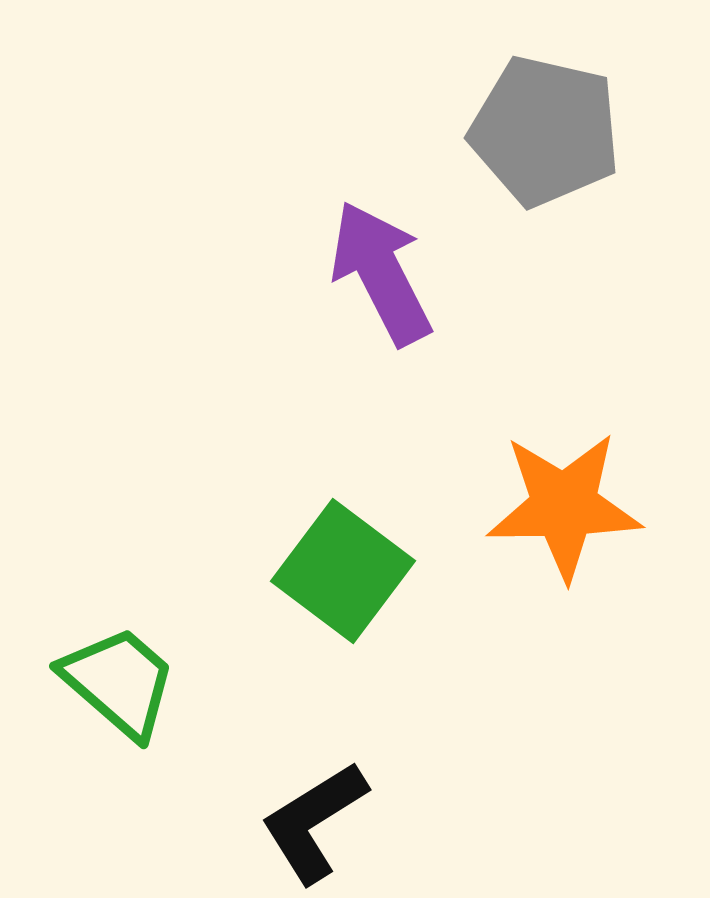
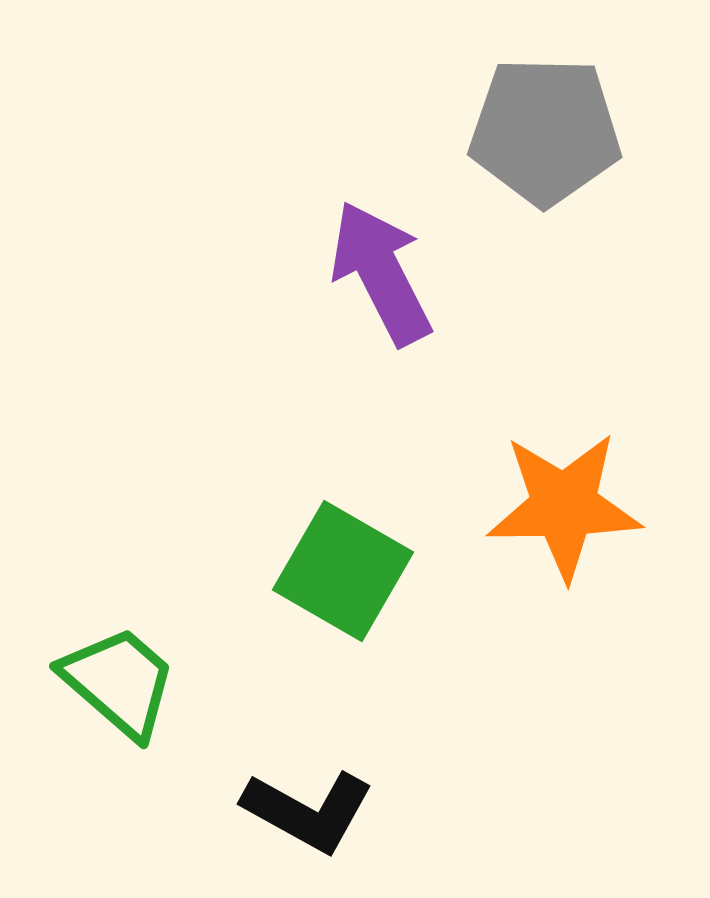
gray pentagon: rotated 12 degrees counterclockwise
green square: rotated 7 degrees counterclockwise
black L-shape: moved 6 px left, 11 px up; rotated 119 degrees counterclockwise
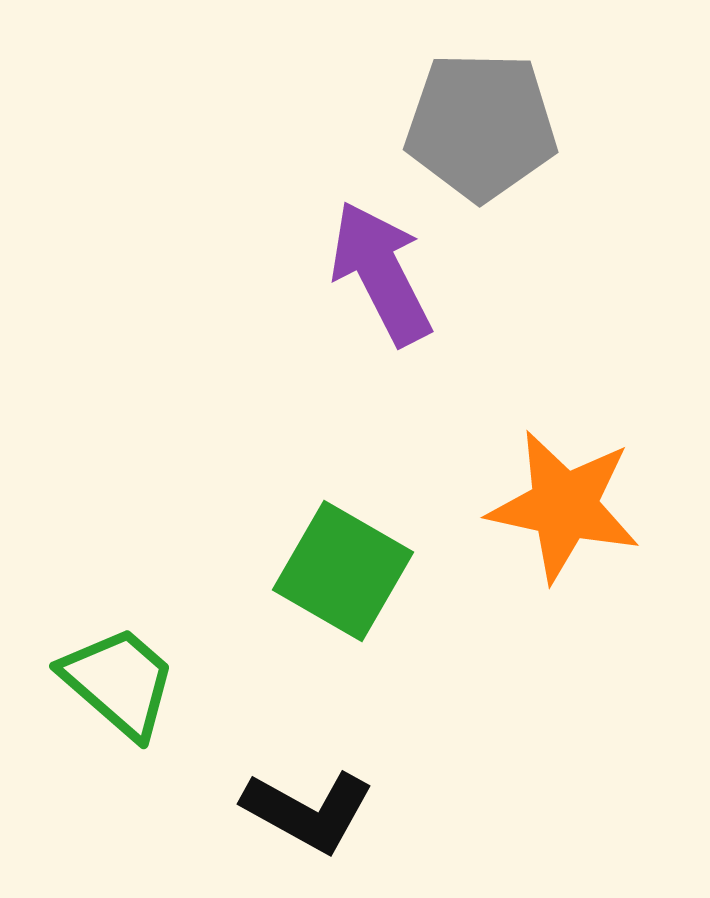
gray pentagon: moved 64 px left, 5 px up
orange star: rotated 13 degrees clockwise
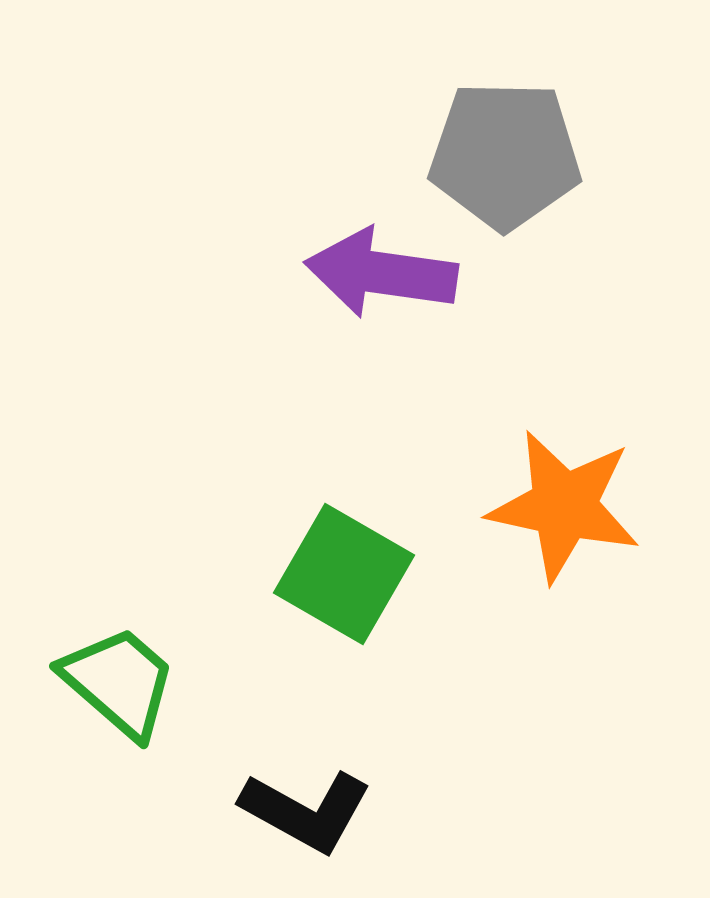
gray pentagon: moved 24 px right, 29 px down
purple arrow: rotated 55 degrees counterclockwise
green square: moved 1 px right, 3 px down
black L-shape: moved 2 px left
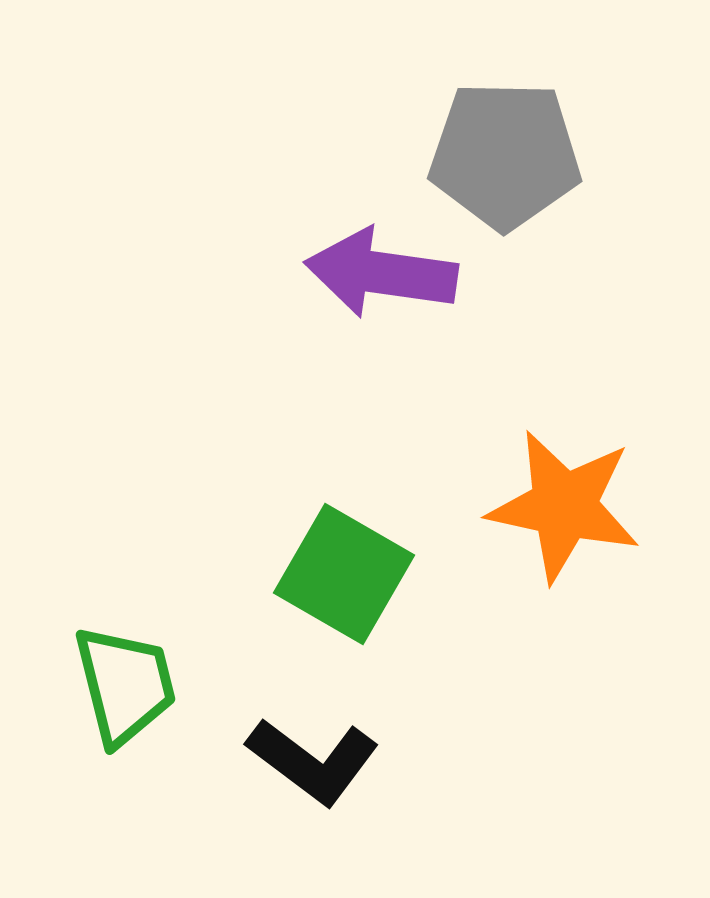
green trapezoid: moved 6 px right, 3 px down; rotated 35 degrees clockwise
black L-shape: moved 7 px right, 50 px up; rotated 8 degrees clockwise
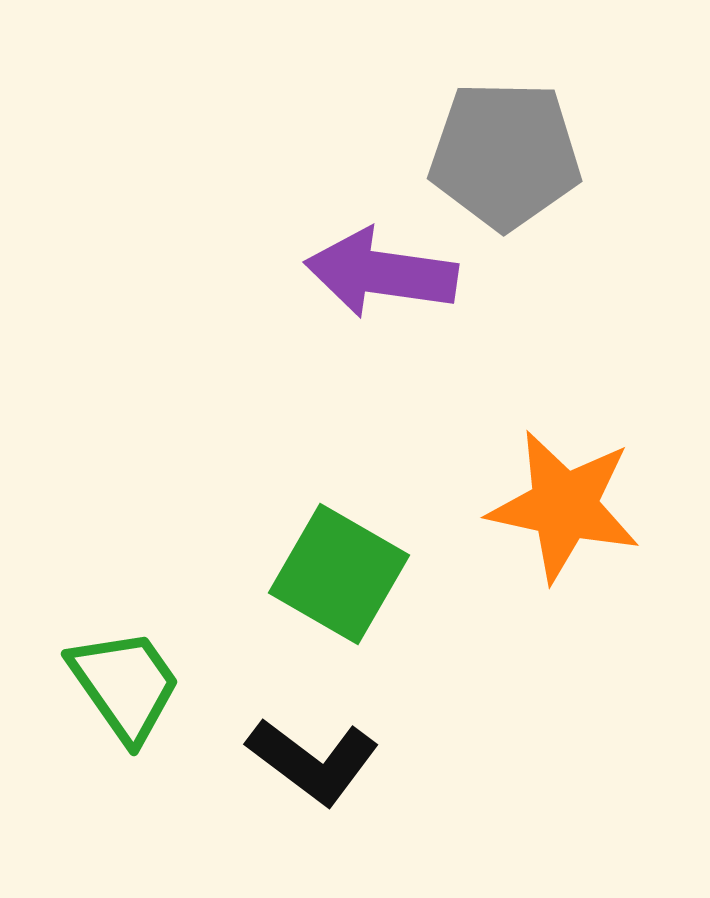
green square: moved 5 px left
green trapezoid: rotated 21 degrees counterclockwise
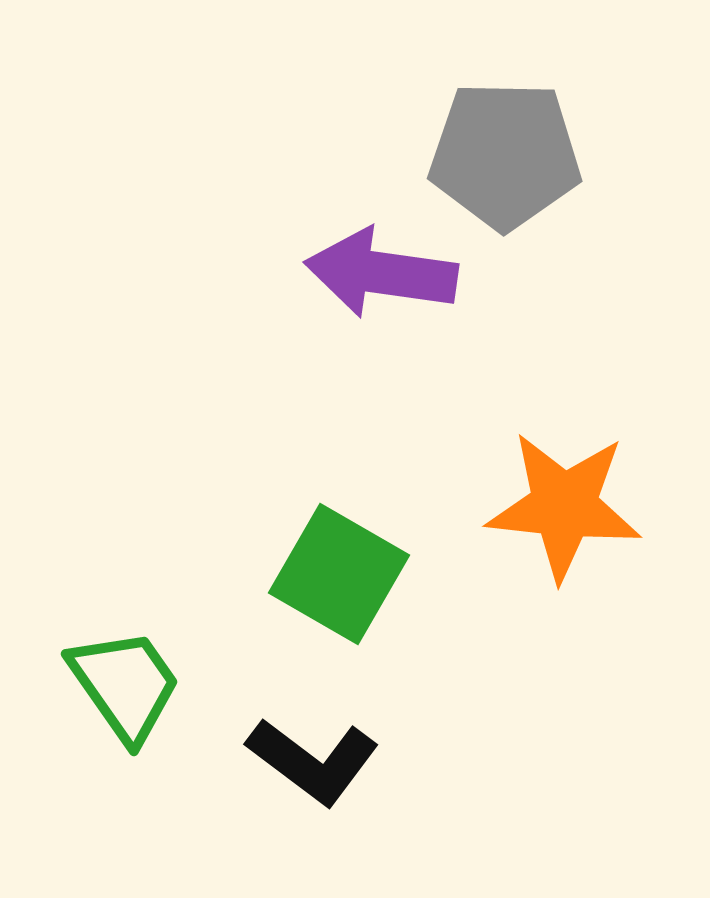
orange star: rotated 6 degrees counterclockwise
